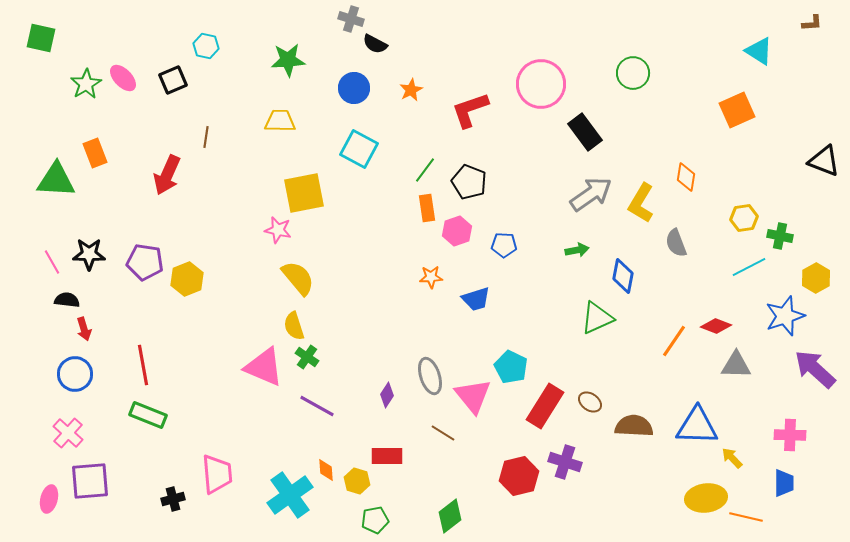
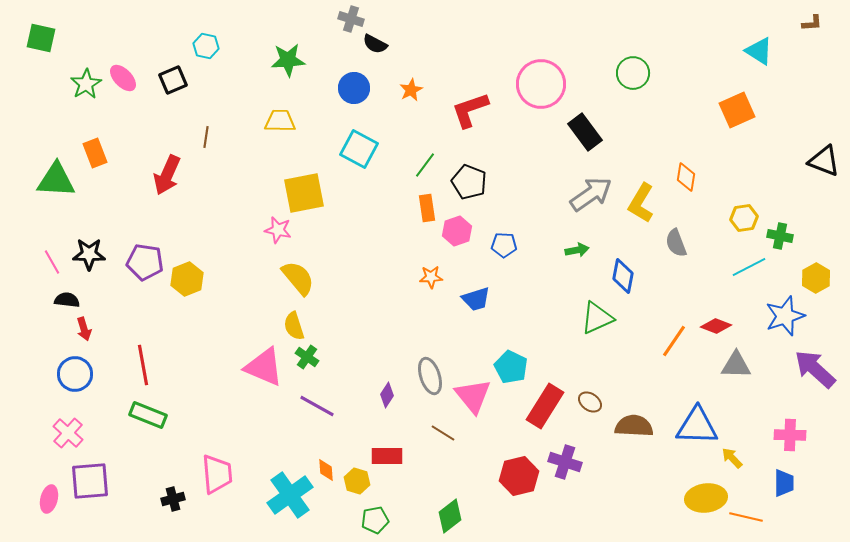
green line at (425, 170): moved 5 px up
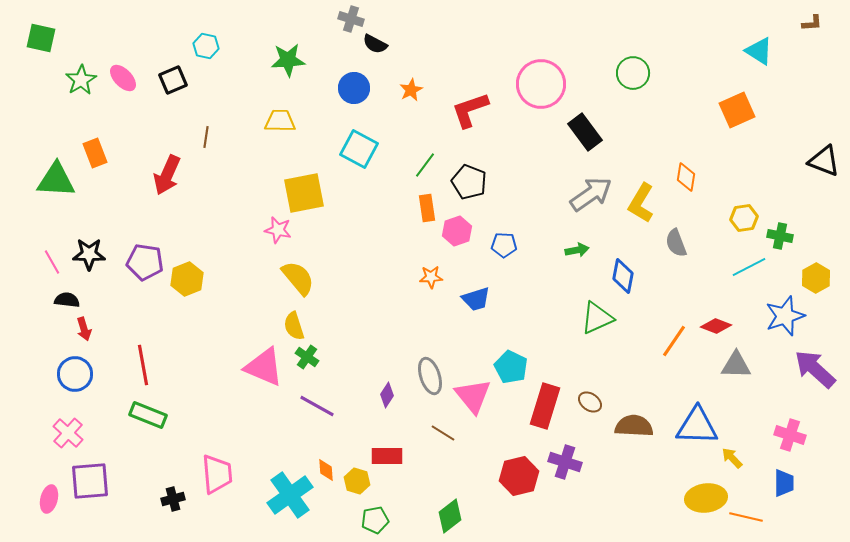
green star at (86, 84): moved 5 px left, 4 px up
red rectangle at (545, 406): rotated 15 degrees counterclockwise
pink cross at (790, 435): rotated 16 degrees clockwise
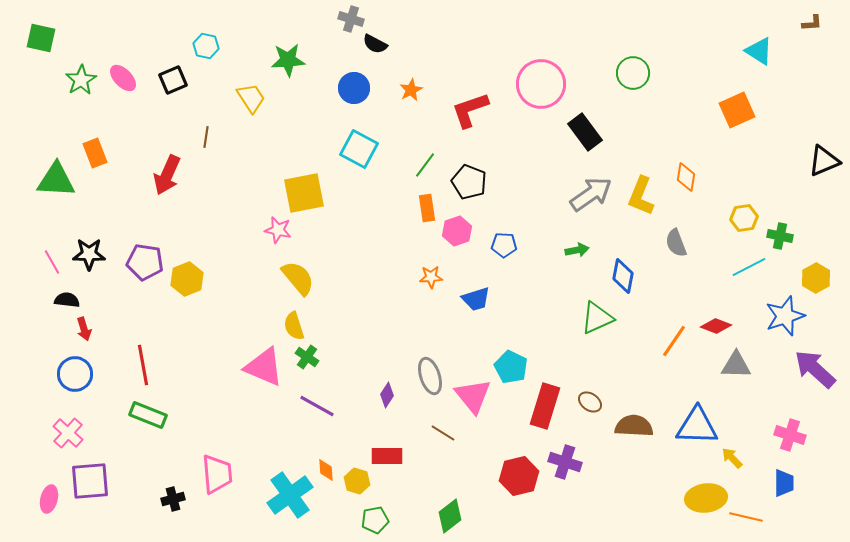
yellow trapezoid at (280, 121): moved 29 px left, 23 px up; rotated 56 degrees clockwise
black triangle at (824, 161): rotated 44 degrees counterclockwise
yellow L-shape at (641, 203): moved 7 px up; rotated 9 degrees counterclockwise
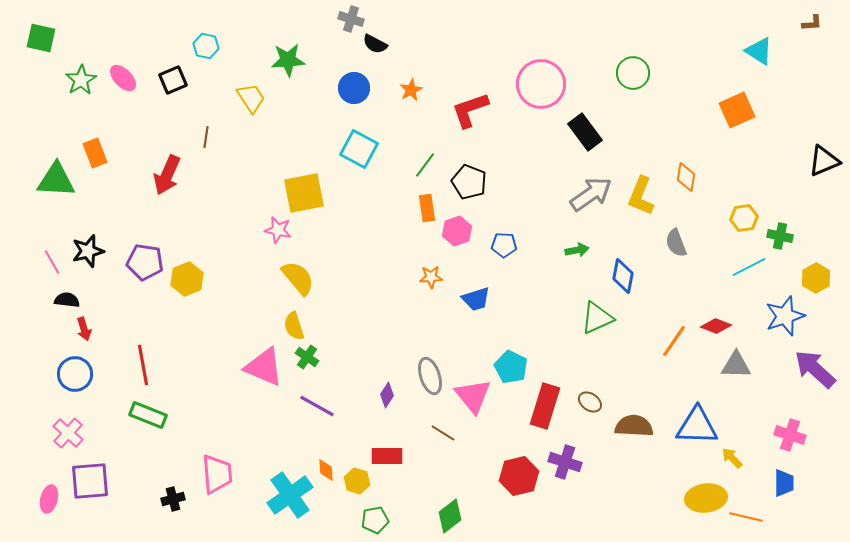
black star at (89, 254): moved 1 px left, 3 px up; rotated 16 degrees counterclockwise
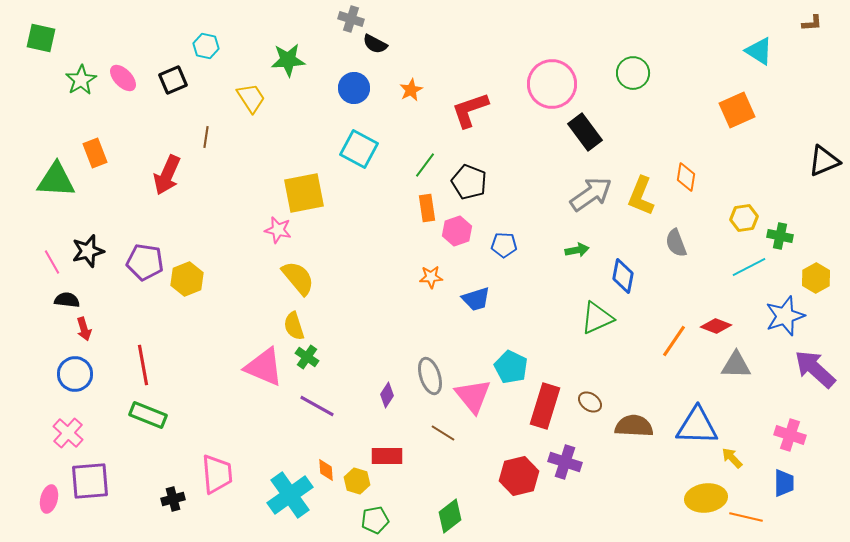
pink circle at (541, 84): moved 11 px right
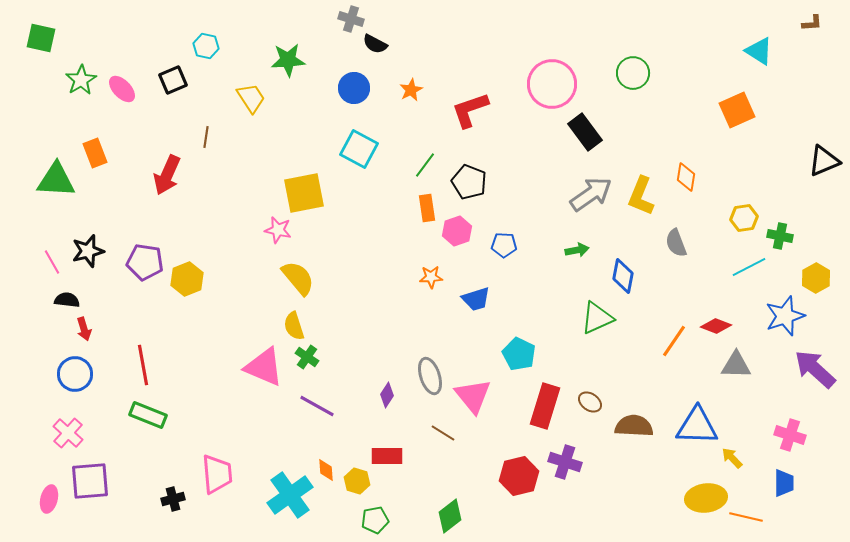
pink ellipse at (123, 78): moved 1 px left, 11 px down
cyan pentagon at (511, 367): moved 8 px right, 13 px up
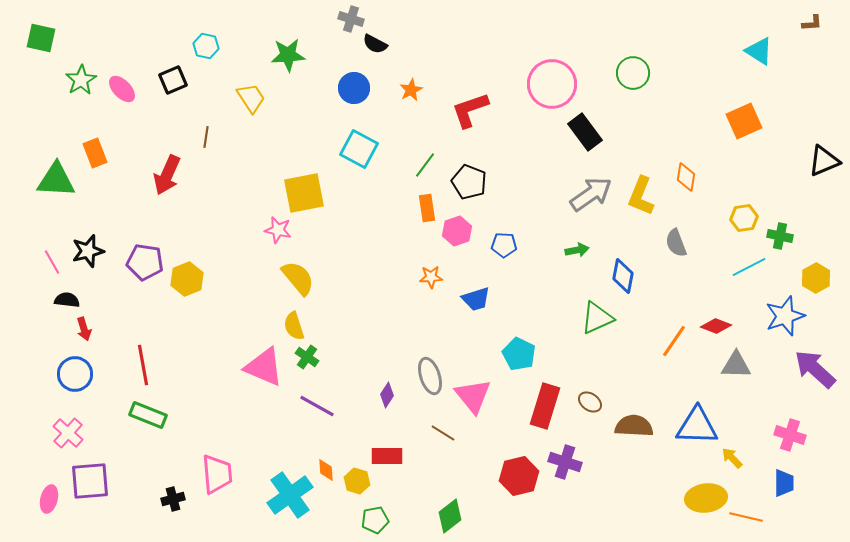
green star at (288, 60): moved 5 px up
orange square at (737, 110): moved 7 px right, 11 px down
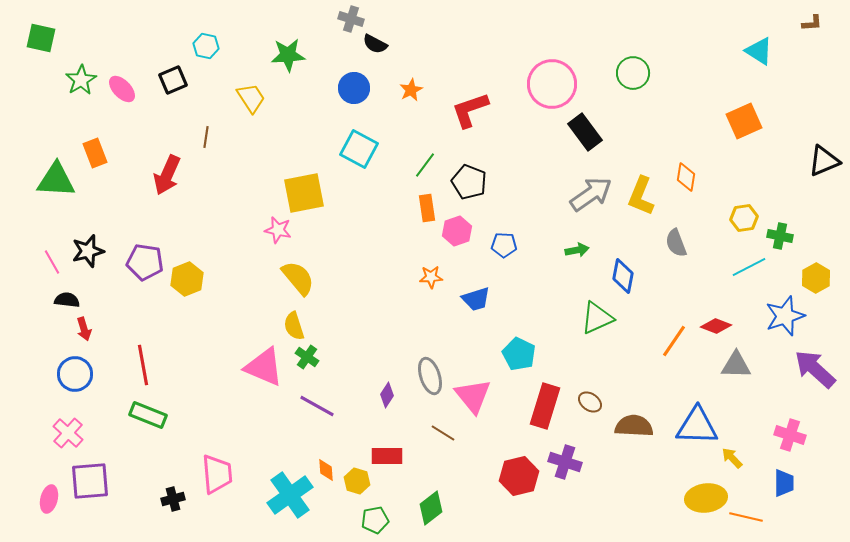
green diamond at (450, 516): moved 19 px left, 8 px up
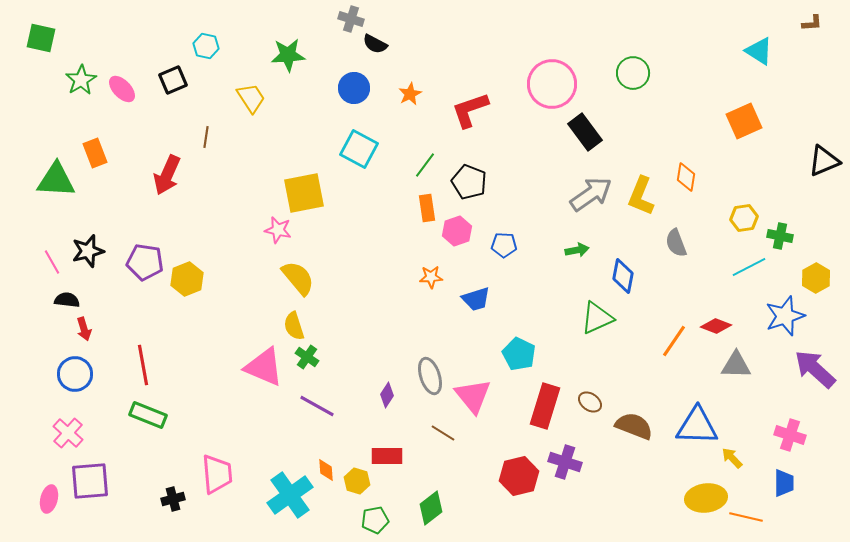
orange star at (411, 90): moved 1 px left, 4 px down
brown semicircle at (634, 426): rotated 18 degrees clockwise
